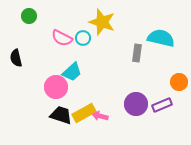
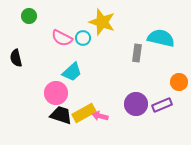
pink circle: moved 6 px down
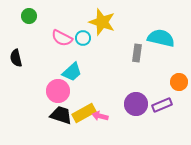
pink circle: moved 2 px right, 2 px up
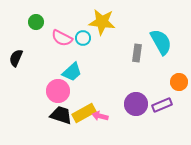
green circle: moved 7 px right, 6 px down
yellow star: rotated 12 degrees counterclockwise
cyan semicircle: moved 4 px down; rotated 48 degrees clockwise
black semicircle: rotated 36 degrees clockwise
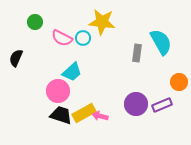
green circle: moved 1 px left
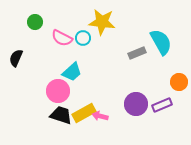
gray rectangle: rotated 60 degrees clockwise
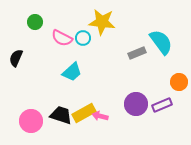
cyan semicircle: rotated 8 degrees counterclockwise
pink circle: moved 27 px left, 30 px down
